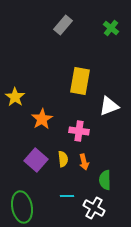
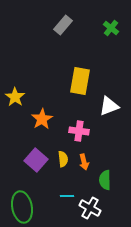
white cross: moved 4 px left
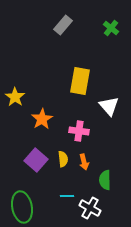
white triangle: rotated 50 degrees counterclockwise
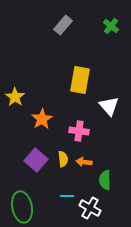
green cross: moved 2 px up
yellow rectangle: moved 1 px up
orange arrow: rotated 112 degrees clockwise
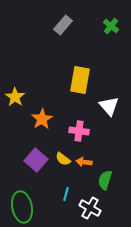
yellow semicircle: rotated 133 degrees clockwise
green semicircle: rotated 18 degrees clockwise
cyan line: moved 1 px left, 2 px up; rotated 72 degrees counterclockwise
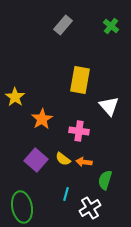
white cross: rotated 30 degrees clockwise
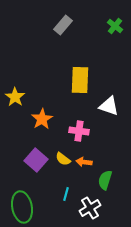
green cross: moved 4 px right
yellow rectangle: rotated 8 degrees counterclockwise
white triangle: rotated 30 degrees counterclockwise
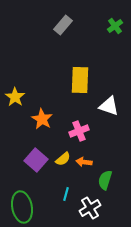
green cross: rotated 14 degrees clockwise
orange star: rotated 10 degrees counterclockwise
pink cross: rotated 30 degrees counterclockwise
yellow semicircle: rotated 77 degrees counterclockwise
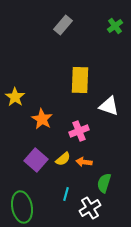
green semicircle: moved 1 px left, 3 px down
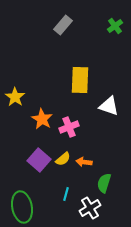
pink cross: moved 10 px left, 4 px up
purple square: moved 3 px right
